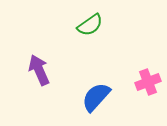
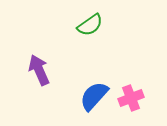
pink cross: moved 17 px left, 16 px down
blue semicircle: moved 2 px left, 1 px up
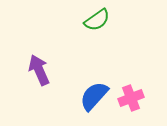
green semicircle: moved 7 px right, 5 px up
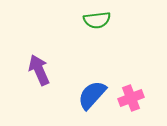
green semicircle: rotated 28 degrees clockwise
blue semicircle: moved 2 px left, 1 px up
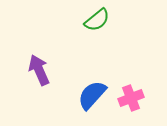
green semicircle: rotated 32 degrees counterclockwise
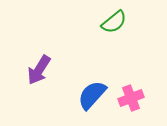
green semicircle: moved 17 px right, 2 px down
purple arrow: rotated 124 degrees counterclockwise
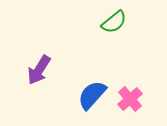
pink cross: moved 1 px left, 1 px down; rotated 20 degrees counterclockwise
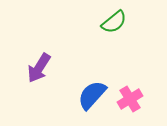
purple arrow: moved 2 px up
pink cross: rotated 10 degrees clockwise
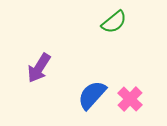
pink cross: rotated 15 degrees counterclockwise
